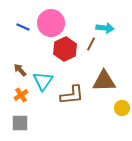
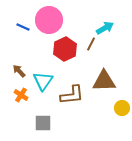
pink circle: moved 2 px left, 3 px up
cyan arrow: rotated 36 degrees counterclockwise
brown arrow: moved 1 px left, 1 px down
orange cross: rotated 24 degrees counterclockwise
gray square: moved 23 px right
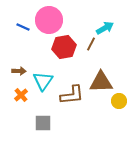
red hexagon: moved 1 px left, 2 px up; rotated 15 degrees clockwise
brown arrow: rotated 136 degrees clockwise
brown triangle: moved 3 px left, 1 px down
orange cross: rotated 16 degrees clockwise
yellow circle: moved 3 px left, 7 px up
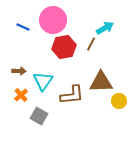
pink circle: moved 4 px right
gray square: moved 4 px left, 7 px up; rotated 30 degrees clockwise
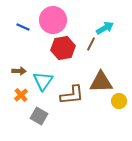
red hexagon: moved 1 px left, 1 px down
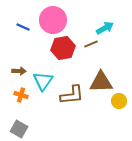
brown line: rotated 40 degrees clockwise
orange cross: rotated 32 degrees counterclockwise
gray square: moved 20 px left, 13 px down
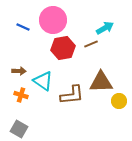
cyan triangle: rotated 30 degrees counterclockwise
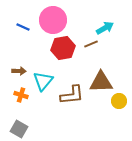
cyan triangle: rotated 35 degrees clockwise
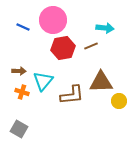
cyan arrow: rotated 36 degrees clockwise
brown line: moved 2 px down
orange cross: moved 1 px right, 3 px up
